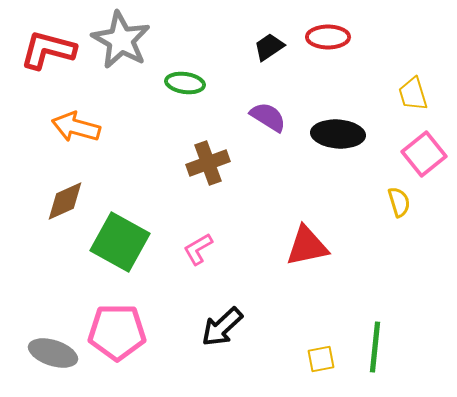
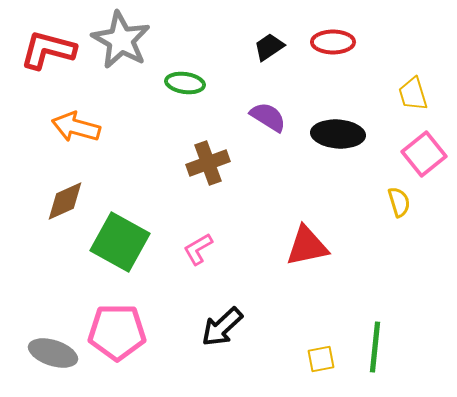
red ellipse: moved 5 px right, 5 px down
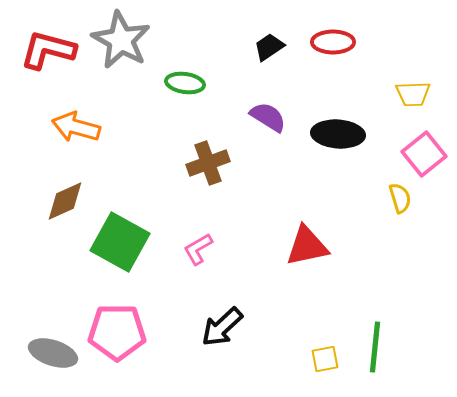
yellow trapezoid: rotated 75 degrees counterclockwise
yellow semicircle: moved 1 px right, 4 px up
yellow square: moved 4 px right
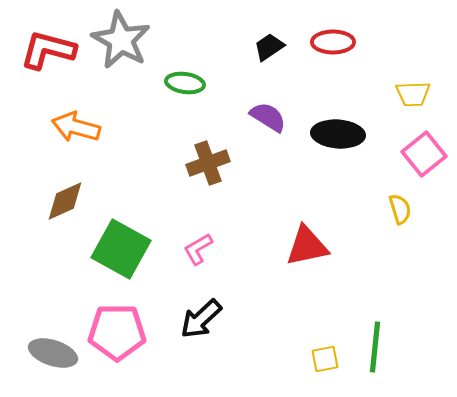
yellow semicircle: moved 11 px down
green square: moved 1 px right, 7 px down
black arrow: moved 21 px left, 8 px up
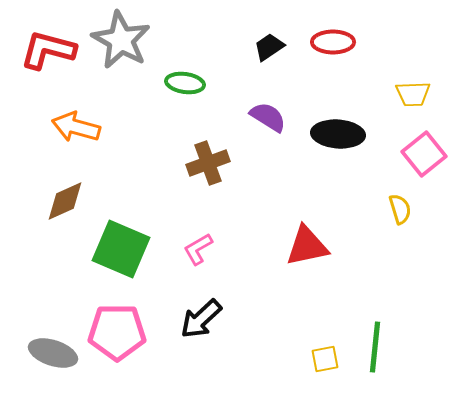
green square: rotated 6 degrees counterclockwise
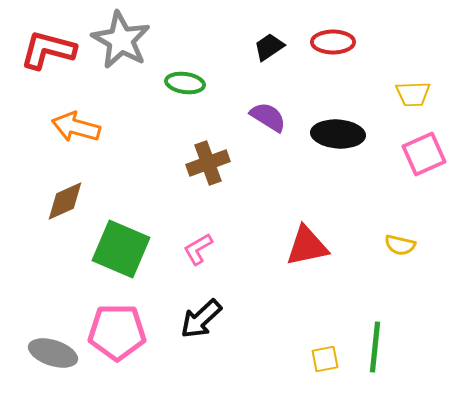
pink square: rotated 15 degrees clockwise
yellow semicircle: moved 36 px down; rotated 120 degrees clockwise
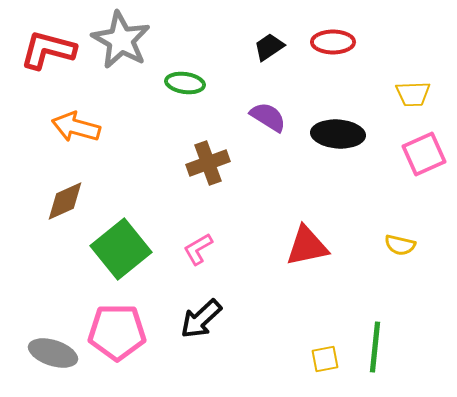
green square: rotated 28 degrees clockwise
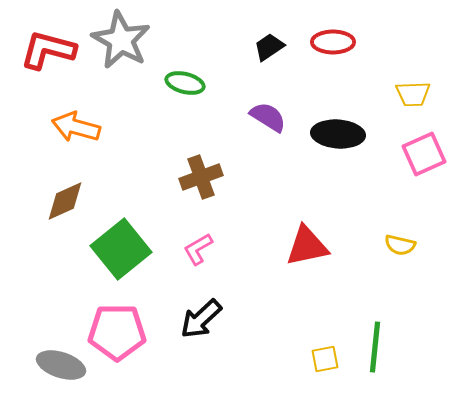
green ellipse: rotated 6 degrees clockwise
brown cross: moved 7 px left, 14 px down
gray ellipse: moved 8 px right, 12 px down
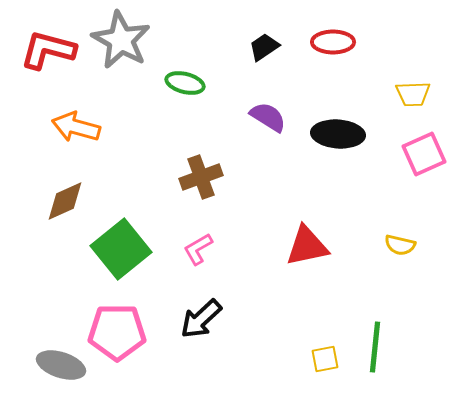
black trapezoid: moved 5 px left
